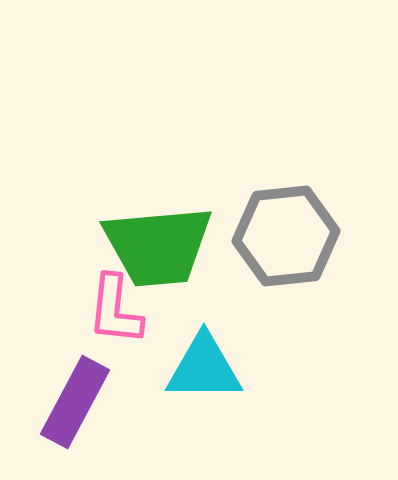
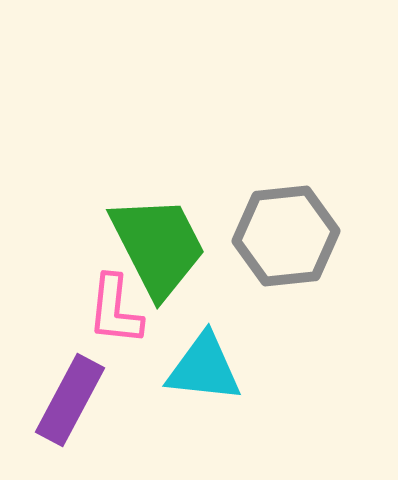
green trapezoid: rotated 112 degrees counterclockwise
cyan triangle: rotated 6 degrees clockwise
purple rectangle: moved 5 px left, 2 px up
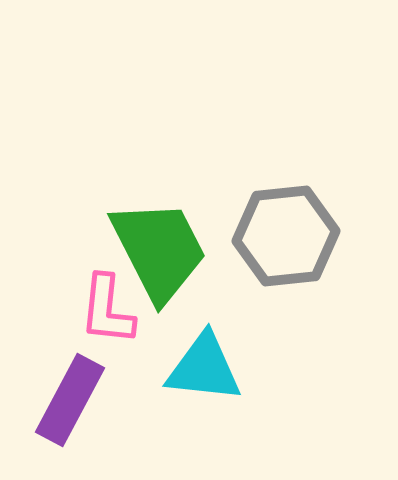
green trapezoid: moved 1 px right, 4 px down
pink L-shape: moved 8 px left
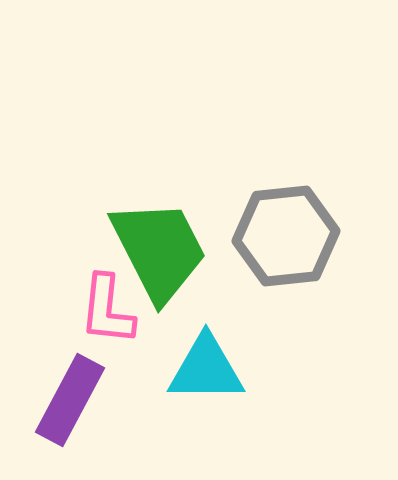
cyan triangle: moved 2 px right, 1 px down; rotated 6 degrees counterclockwise
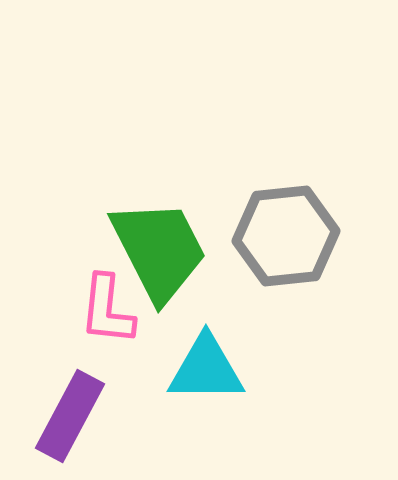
purple rectangle: moved 16 px down
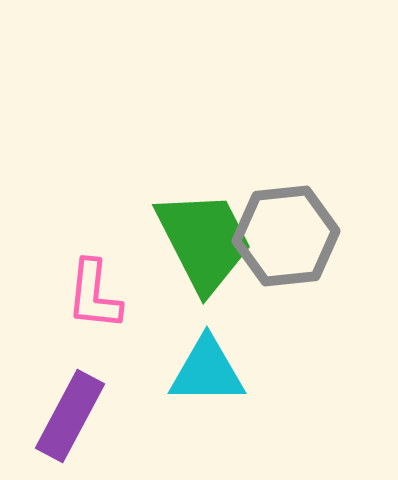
green trapezoid: moved 45 px right, 9 px up
pink L-shape: moved 13 px left, 15 px up
cyan triangle: moved 1 px right, 2 px down
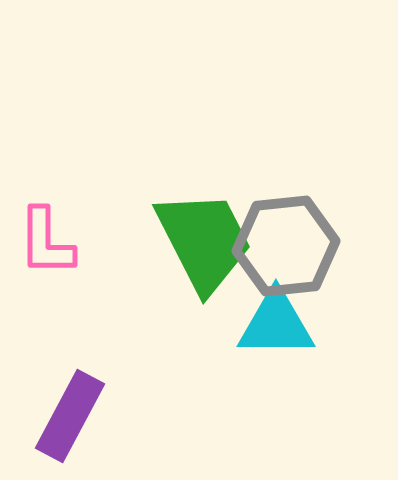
gray hexagon: moved 10 px down
pink L-shape: moved 48 px left, 53 px up; rotated 6 degrees counterclockwise
cyan triangle: moved 69 px right, 47 px up
